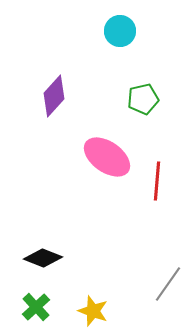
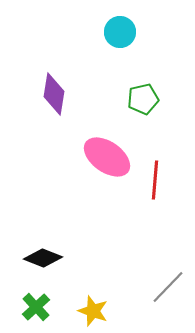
cyan circle: moved 1 px down
purple diamond: moved 2 px up; rotated 33 degrees counterclockwise
red line: moved 2 px left, 1 px up
gray line: moved 3 px down; rotated 9 degrees clockwise
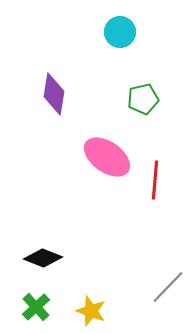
yellow star: moved 2 px left
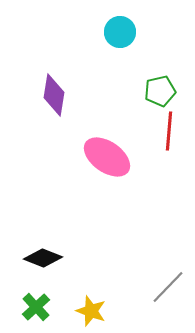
purple diamond: moved 1 px down
green pentagon: moved 17 px right, 8 px up
red line: moved 14 px right, 49 px up
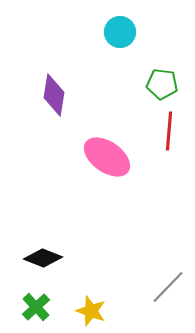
green pentagon: moved 2 px right, 7 px up; rotated 20 degrees clockwise
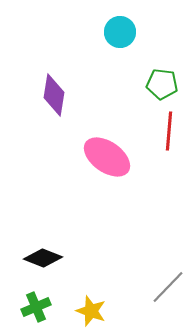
green cross: rotated 20 degrees clockwise
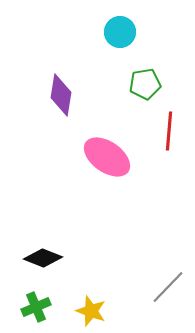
green pentagon: moved 17 px left; rotated 16 degrees counterclockwise
purple diamond: moved 7 px right
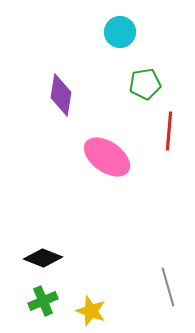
gray line: rotated 60 degrees counterclockwise
green cross: moved 7 px right, 6 px up
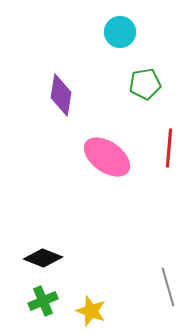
red line: moved 17 px down
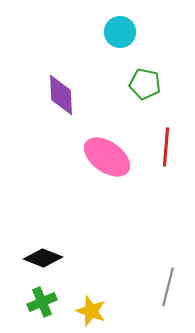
green pentagon: rotated 20 degrees clockwise
purple diamond: rotated 12 degrees counterclockwise
red line: moved 3 px left, 1 px up
gray line: rotated 30 degrees clockwise
green cross: moved 1 px left, 1 px down
